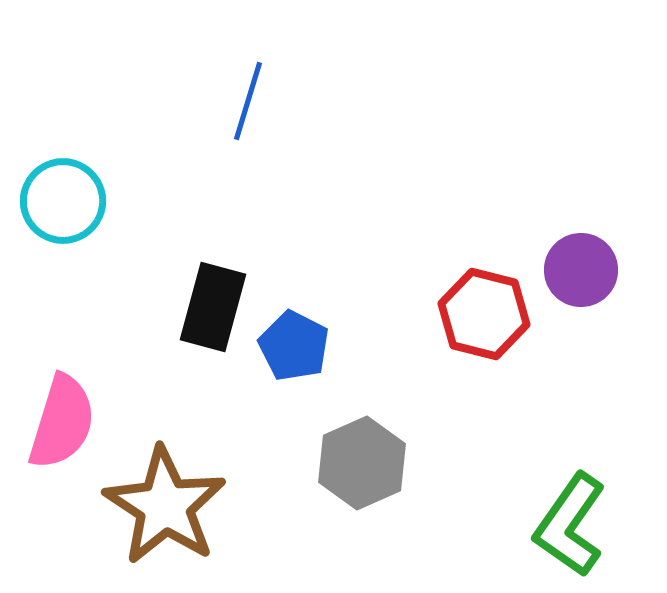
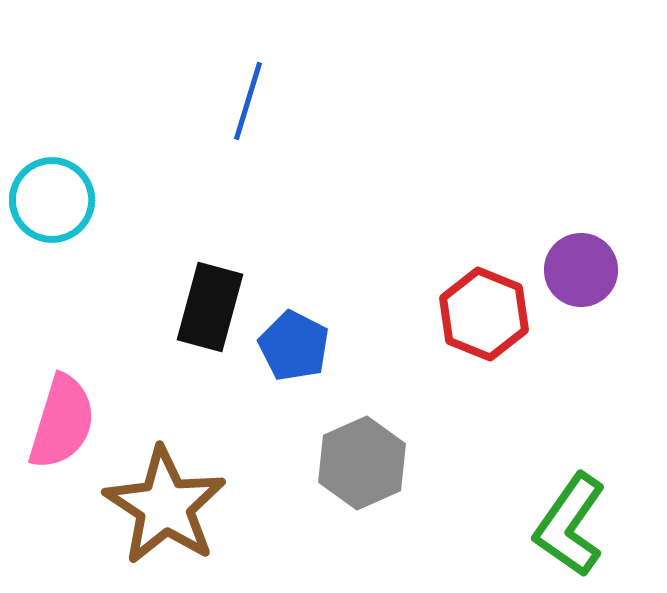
cyan circle: moved 11 px left, 1 px up
black rectangle: moved 3 px left
red hexagon: rotated 8 degrees clockwise
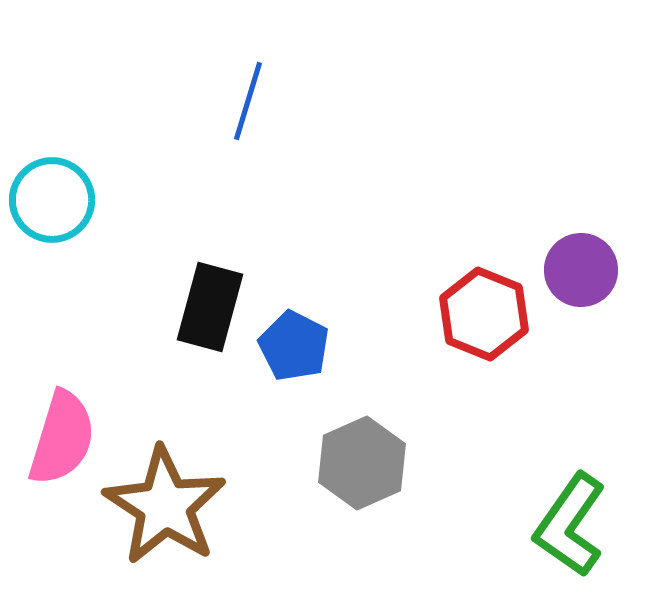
pink semicircle: moved 16 px down
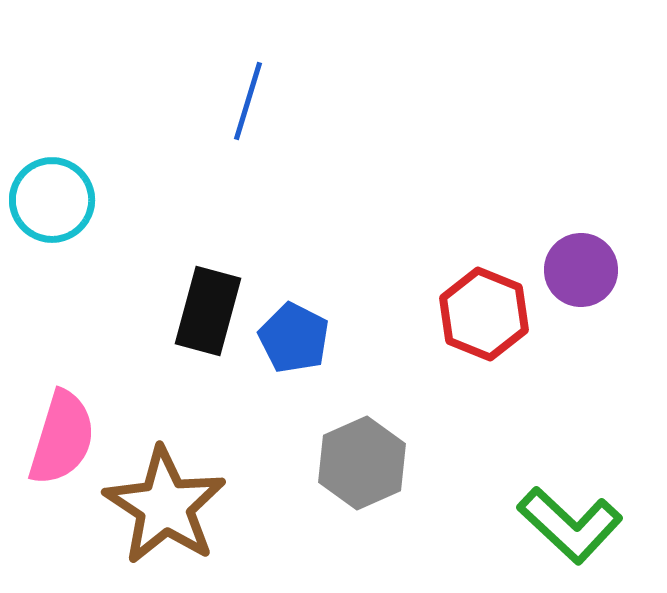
black rectangle: moved 2 px left, 4 px down
blue pentagon: moved 8 px up
green L-shape: rotated 82 degrees counterclockwise
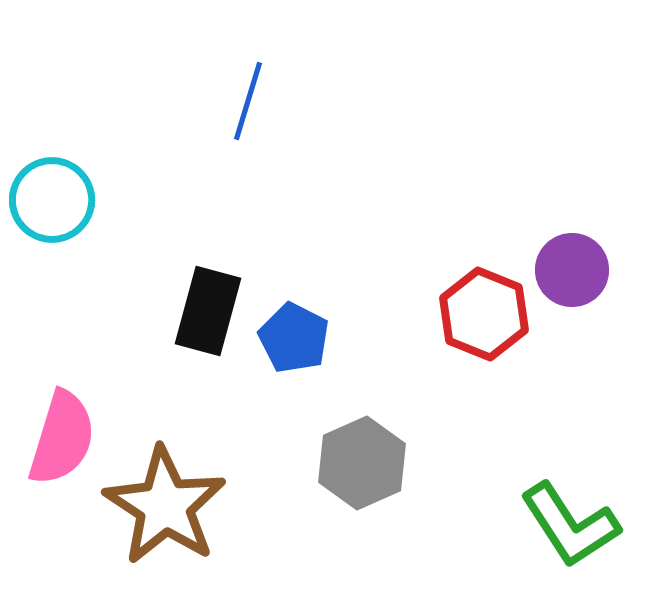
purple circle: moved 9 px left
green L-shape: rotated 14 degrees clockwise
